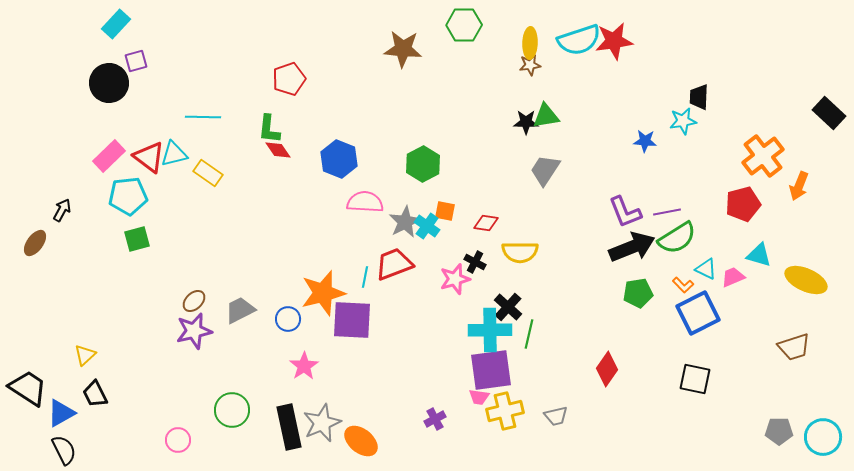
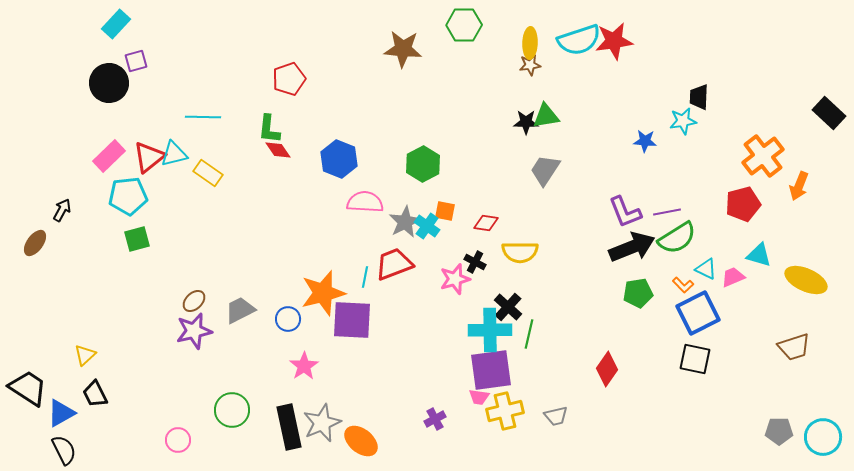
red triangle at (149, 157): rotated 44 degrees clockwise
black square at (695, 379): moved 20 px up
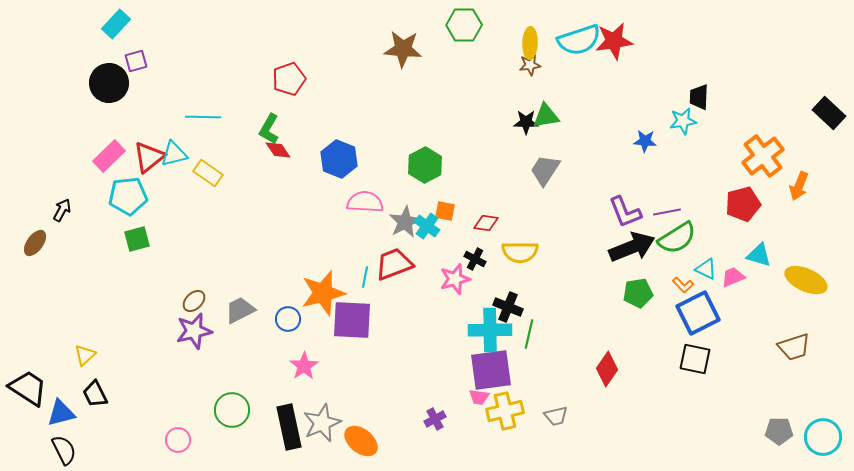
green L-shape at (269, 129): rotated 24 degrees clockwise
green hexagon at (423, 164): moved 2 px right, 1 px down
black cross at (475, 262): moved 3 px up
black cross at (508, 307): rotated 20 degrees counterclockwise
blue triangle at (61, 413): rotated 16 degrees clockwise
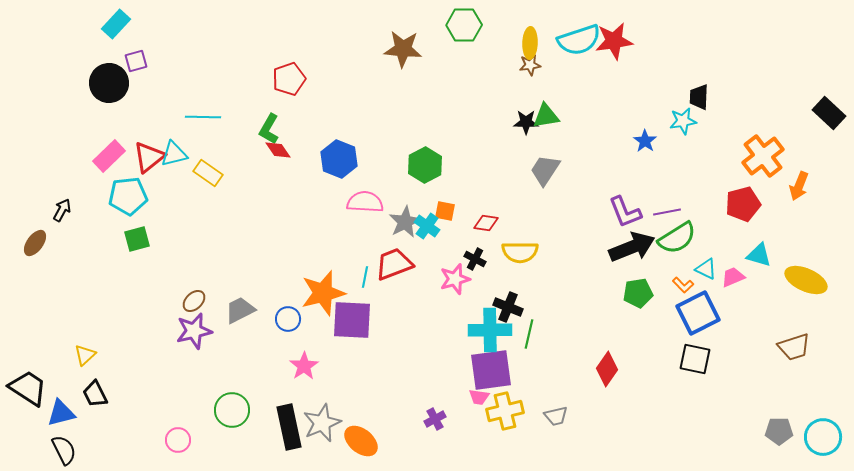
blue star at (645, 141): rotated 30 degrees clockwise
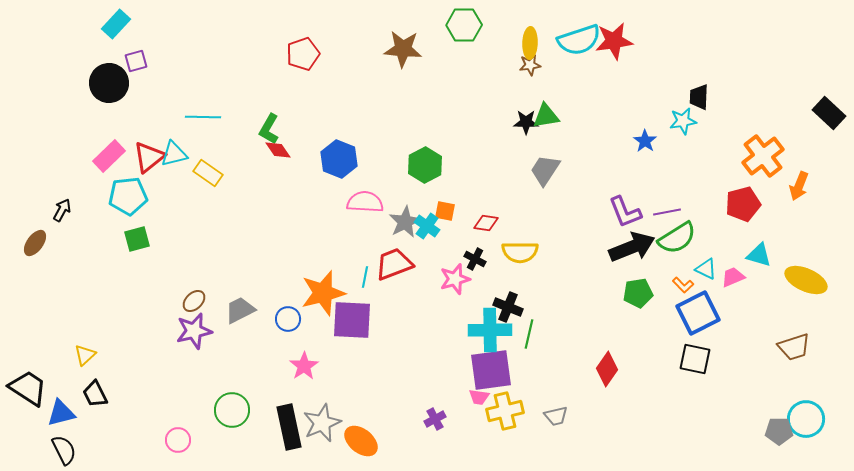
red pentagon at (289, 79): moved 14 px right, 25 px up
cyan circle at (823, 437): moved 17 px left, 18 px up
